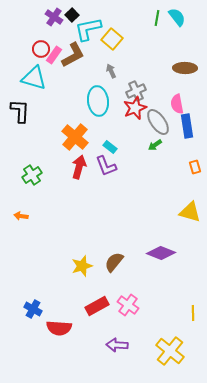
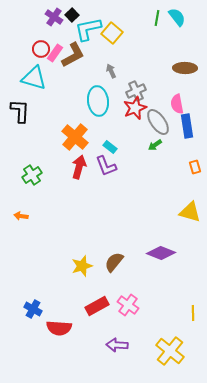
yellow square: moved 6 px up
pink rectangle: moved 1 px right, 2 px up
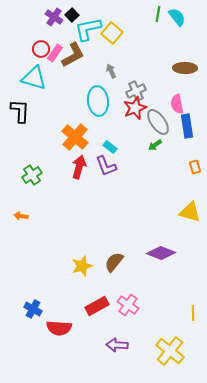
green line: moved 1 px right, 4 px up
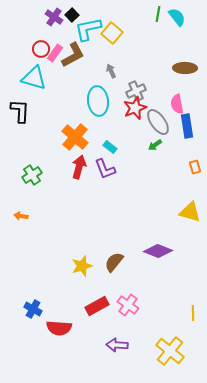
purple L-shape: moved 1 px left, 3 px down
purple diamond: moved 3 px left, 2 px up
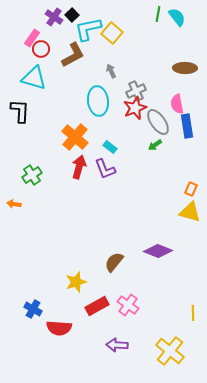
pink rectangle: moved 23 px left, 15 px up
orange rectangle: moved 4 px left, 22 px down; rotated 40 degrees clockwise
orange arrow: moved 7 px left, 12 px up
yellow star: moved 6 px left, 16 px down
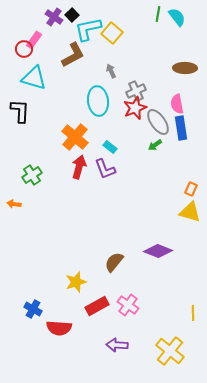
pink rectangle: moved 2 px right, 2 px down
red circle: moved 17 px left
blue rectangle: moved 6 px left, 2 px down
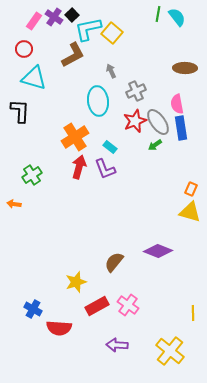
pink rectangle: moved 19 px up
red star: moved 13 px down
orange cross: rotated 16 degrees clockwise
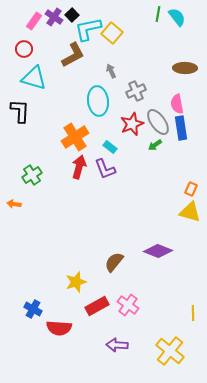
red star: moved 3 px left, 3 px down
